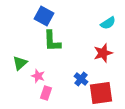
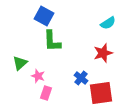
blue cross: moved 1 px up
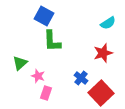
red square: rotated 35 degrees counterclockwise
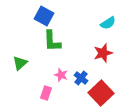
pink star: moved 23 px right, 1 px up
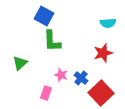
cyan semicircle: rotated 28 degrees clockwise
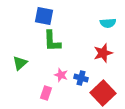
blue square: rotated 18 degrees counterclockwise
blue cross: rotated 24 degrees counterclockwise
red square: moved 2 px right
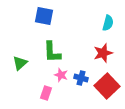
cyan semicircle: rotated 70 degrees counterclockwise
green L-shape: moved 11 px down
red square: moved 4 px right, 7 px up
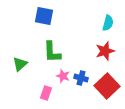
red star: moved 2 px right, 2 px up
green triangle: moved 1 px down
pink star: moved 2 px right, 1 px down
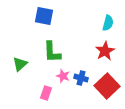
red star: rotated 12 degrees counterclockwise
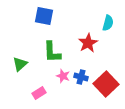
red star: moved 17 px left, 8 px up
blue cross: moved 1 px up
red square: moved 1 px left, 2 px up
pink rectangle: moved 7 px left; rotated 40 degrees clockwise
